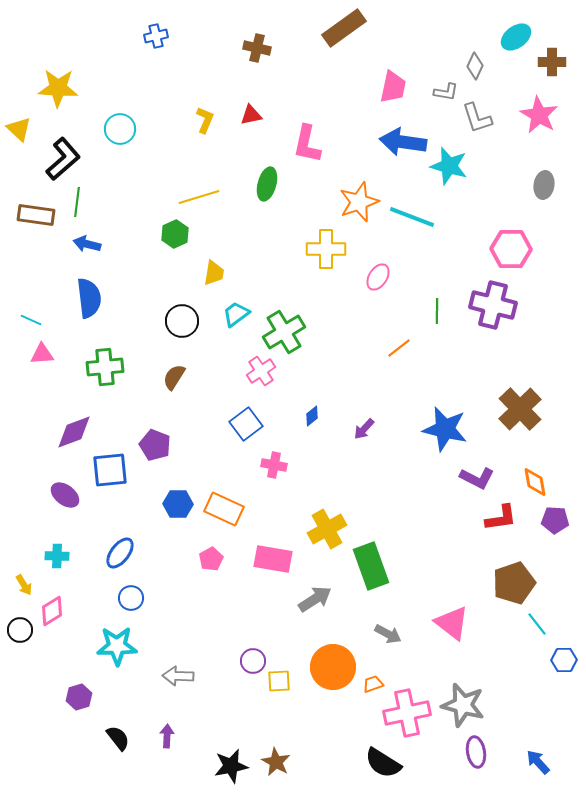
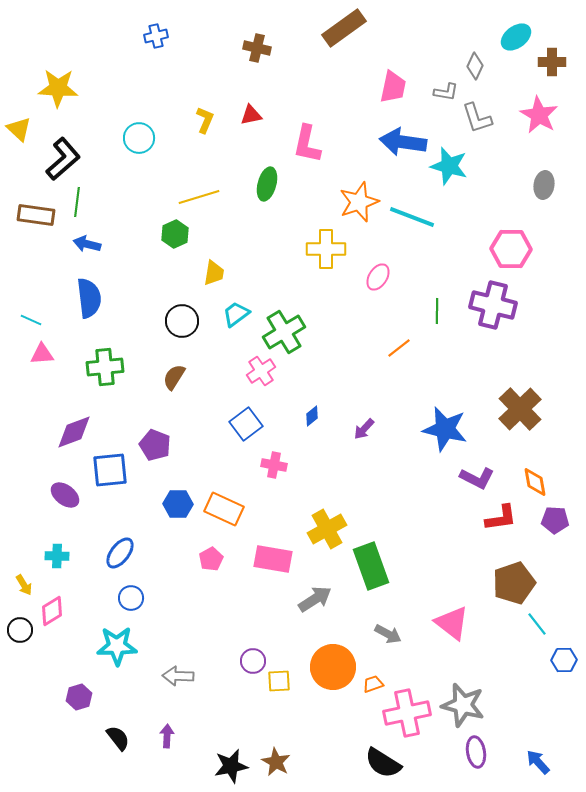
cyan circle at (120, 129): moved 19 px right, 9 px down
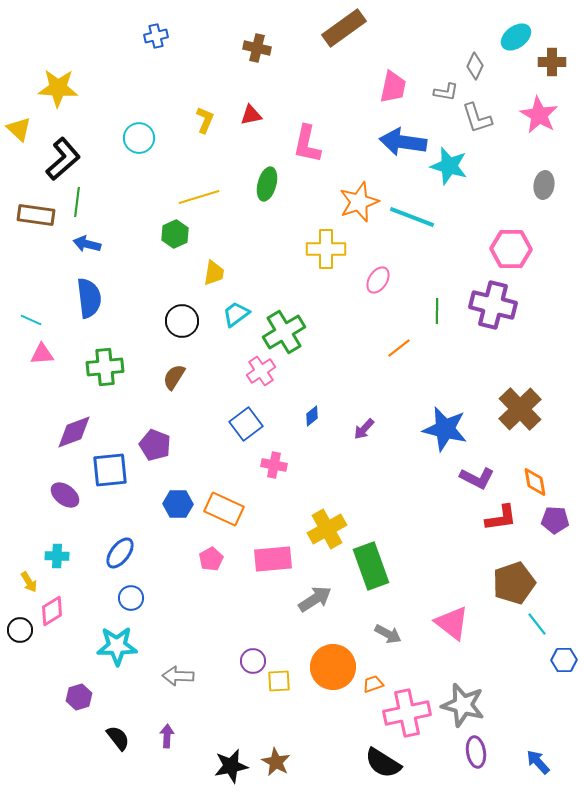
pink ellipse at (378, 277): moved 3 px down
pink rectangle at (273, 559): rotated 15 degrees counterclockwise
yellow arrow at (24, 585): moved 5 px right, 3 px up
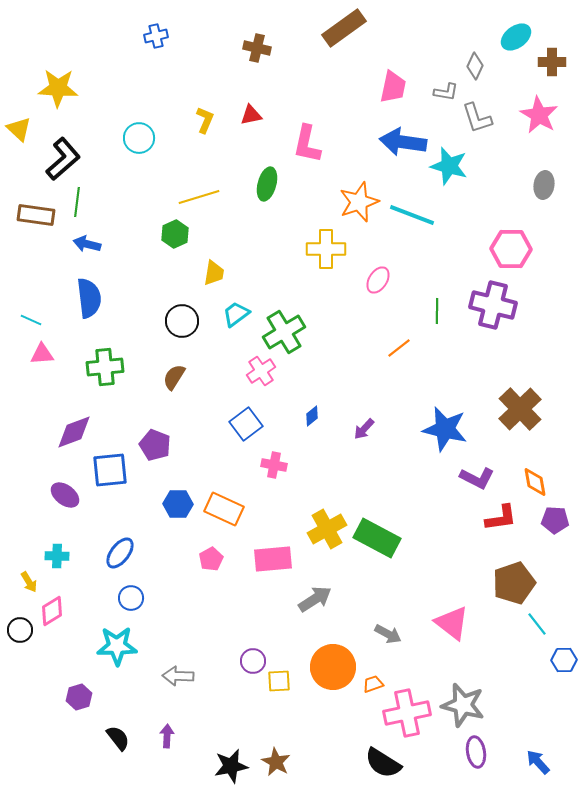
cyan line at (412, 217): moved 2 px up
green rectangle at (371, 566): moved 6 px right, 28 px up; rotated 42 degrees counterclockwise
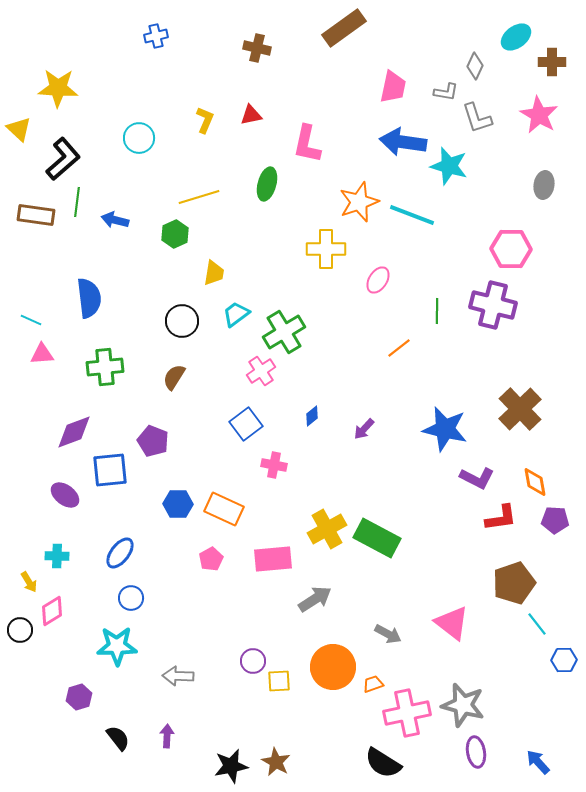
blue arrow at (87, 244): moved 28 px right, 24 px up
purple pentagon at (155, 445): moved 2 px left, 4 px up
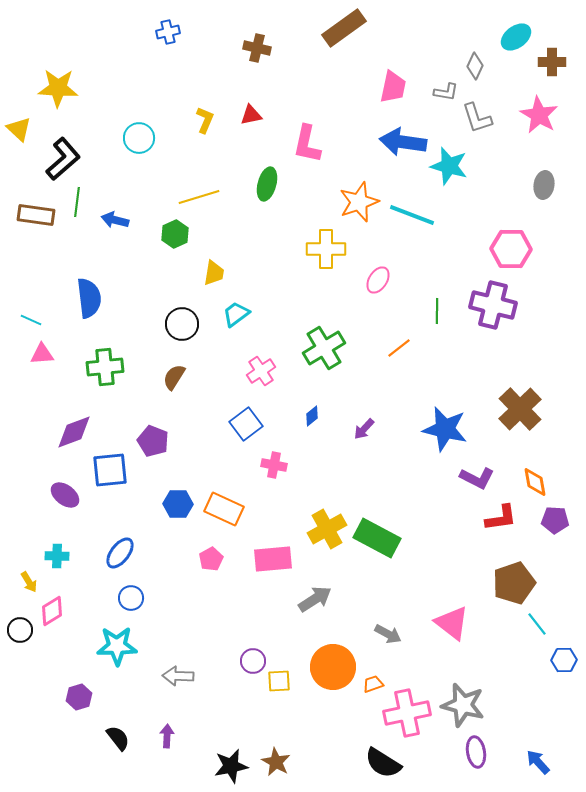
blue cross at (156, 36): moved 12 px right, 4 px up
black circle at (182, 321): moved 3 px down
green cross at (284, 332): moved 40 px right, 16 px down
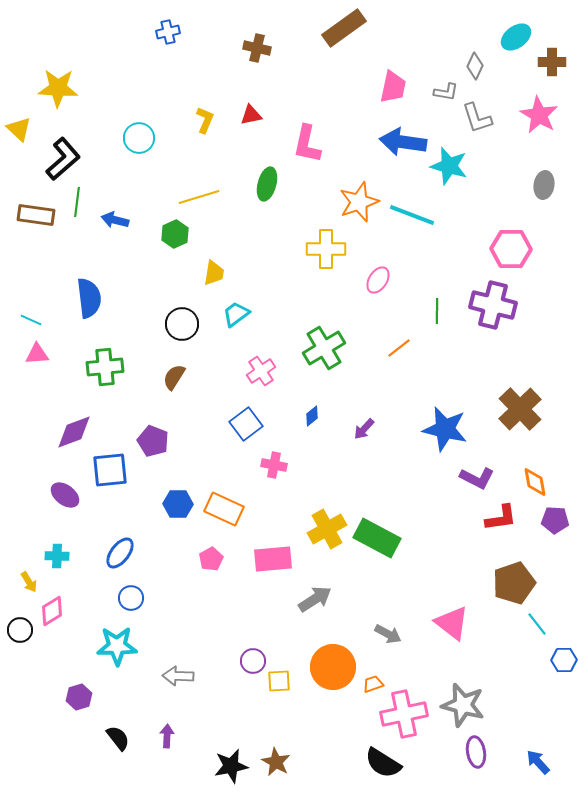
pink triangle at (42, 354): moved 5 px left
pink cross at (407, 713): moved 3 px left, 1 px down
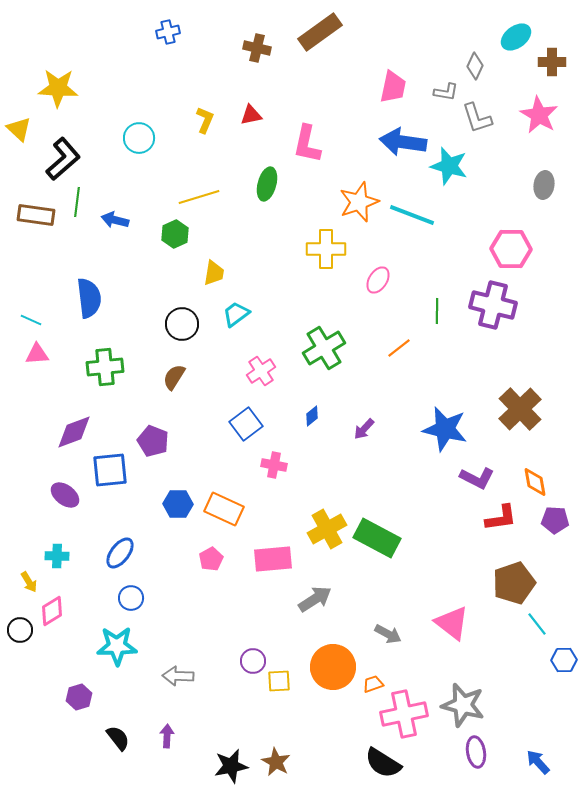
brown rectangle at (344, 28): moved 24 px left, 4 px down
